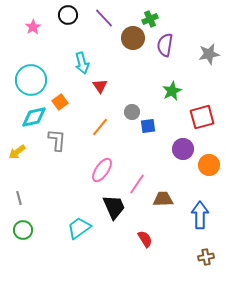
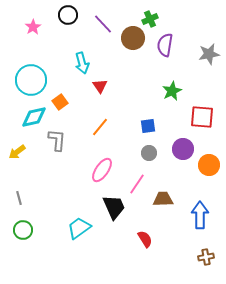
purple line: moved 1 px left, 6 px down
gray circle: moved 17 px right, 41 px down
red square: rotated 20 degrees clockwise
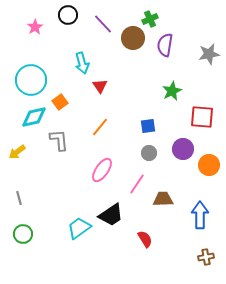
pink star: moved 2 px right
gray L-shape: moved 2 px right; rotated 10 degrees counterclockwise
black trapezoid: moved 3 px left, 8 px down; rotated 80 degrees clockwise
green circle: moved 4 px down
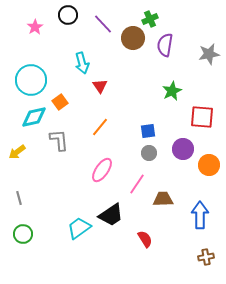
blue square: moved 5 px down
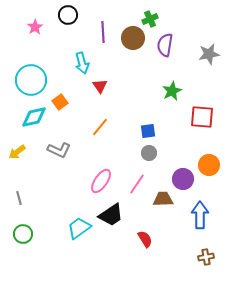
purple line: moved 8 px down; rotated 40 degrees clockwise
gray L-shape: moved 10 px down; rotated 120 degrees clockwise
purple circle: moved 30 px down
pink ellipse: moved 1 px left, 11 px down
